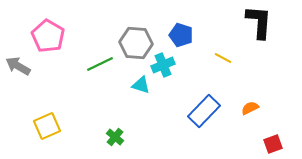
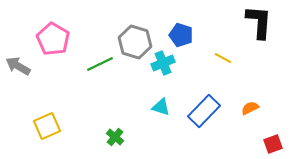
pink pentagon: moved 5 px right, 3 px down
gray hexagon: moved 1 px left, 1 px up; rotated 12 degrees clockwise
cyan cross: moved 2 px up
cyan triangle: moved 20 px right, 22 px down
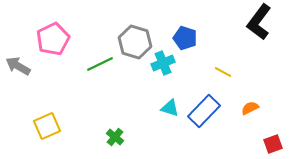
black L-shape: rotated 147 degrees counterclockwise
blue pentagon: moved 4 px right, 3 px down
pink pentagon: rotated 16 degrees clockwise
yellow line: moved 14 px down
cyan triangle: moved 9 px right, 1 px down
